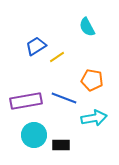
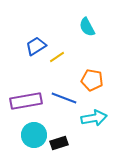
black rectangle: moved 2 px left, 2 px up; rotated 18 degrees counterclockwise
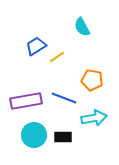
cyan semicircle: moved 5 px left
black rectangle: moved 4 px right, 6 px up; rotated 18 degrees clockwise
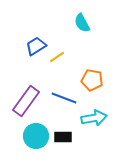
cyan semicircle: moved 4 px up
purple rectangle: rotated 44 degrees counterclockwise
cyan circle: moved 2 px right, 1 px down
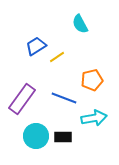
cyan semicircle: moved 2 px left, 1 px down
orange pentagon: rotated 25 degrees counterclockwise
purple rectangle: moved 4 px left, 2 px up
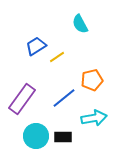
blue line: rotated 60 degrees counterclockwise
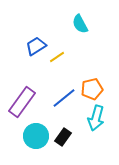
orange pentagon: moved 9 px down
purple rectangle: moved 3 px down
cyan arrow: moved 2 px right; rotated 115 degrees clockwise
black rectangle: rotated 54 degrees counterclockwise
